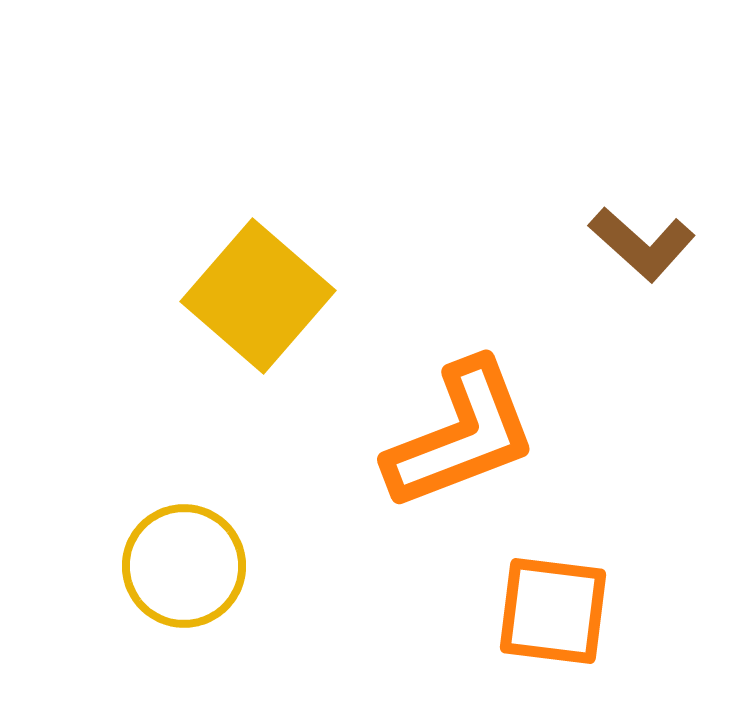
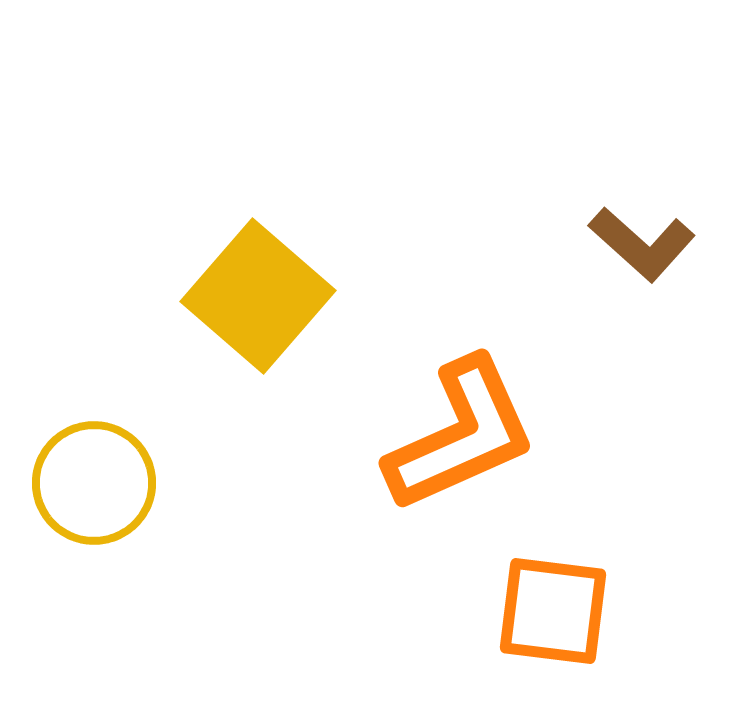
orange L-shape: rotated 3 degrees counterclockwise
yellow circle: moved 90 px left, 83 px up
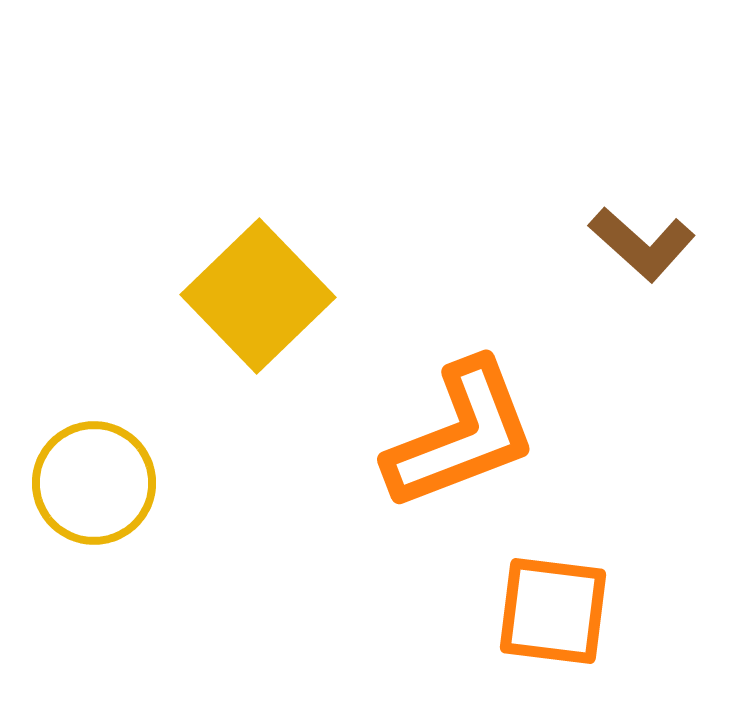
yellow square: rotated 5 degrees clockwise
orange L-shape: rotated 3 degrees clockwise
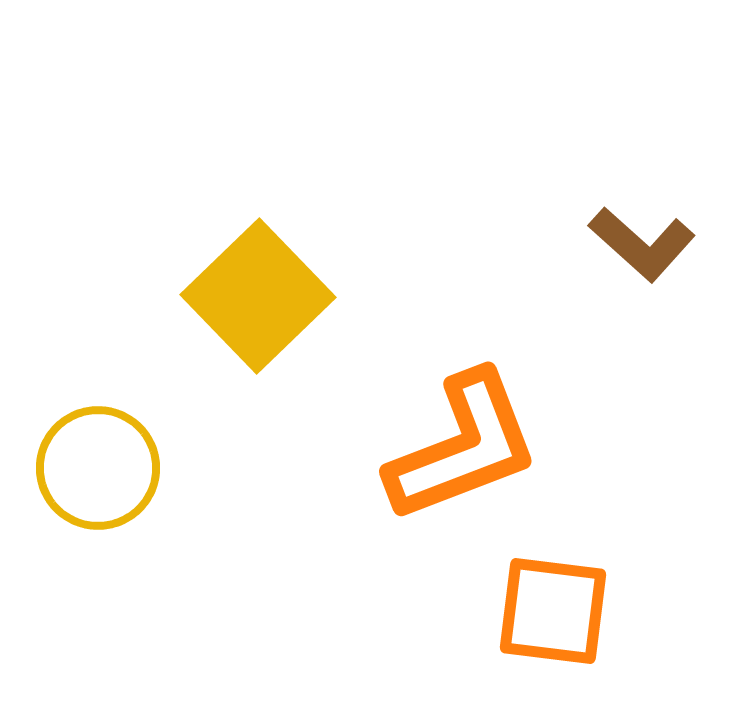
orange L-shape: moved 2 px right, 12 px down
yellow circle: moved 4 px right, 15 px up
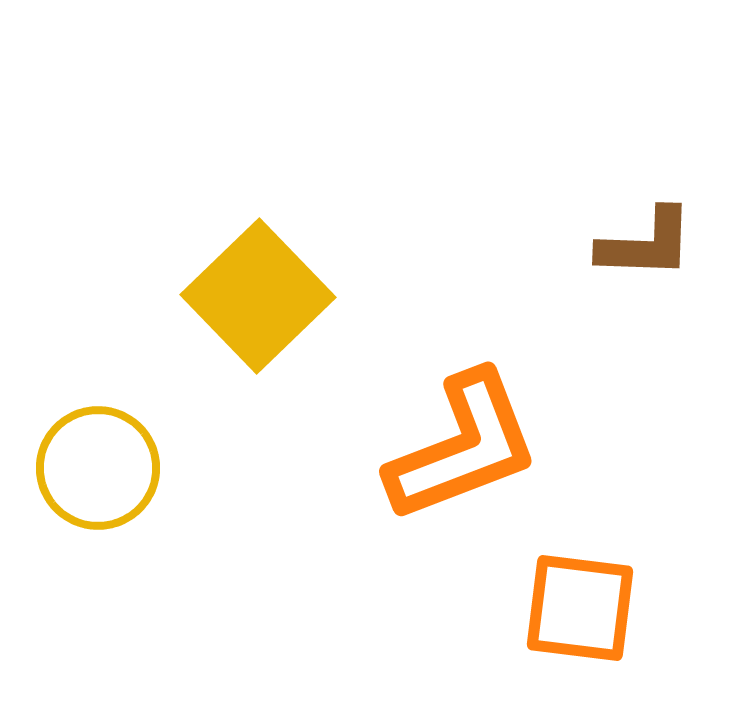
brown L-shape: moved 4 px right; rotated 40 degrees counterclockwise
orange square: moved 27 px right, 3 px up
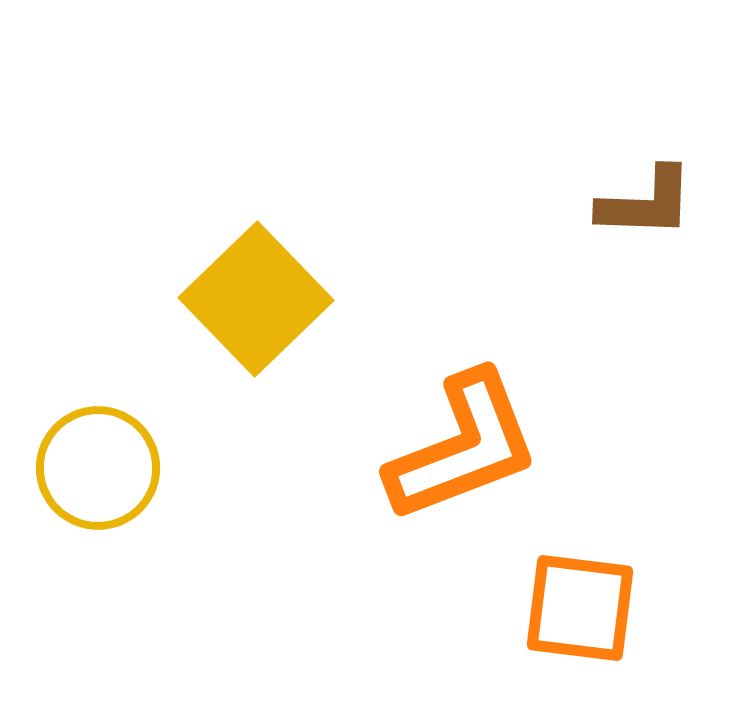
brown L-shape: moved 41 px up
yellow square: moved 2 px left, 3 px down
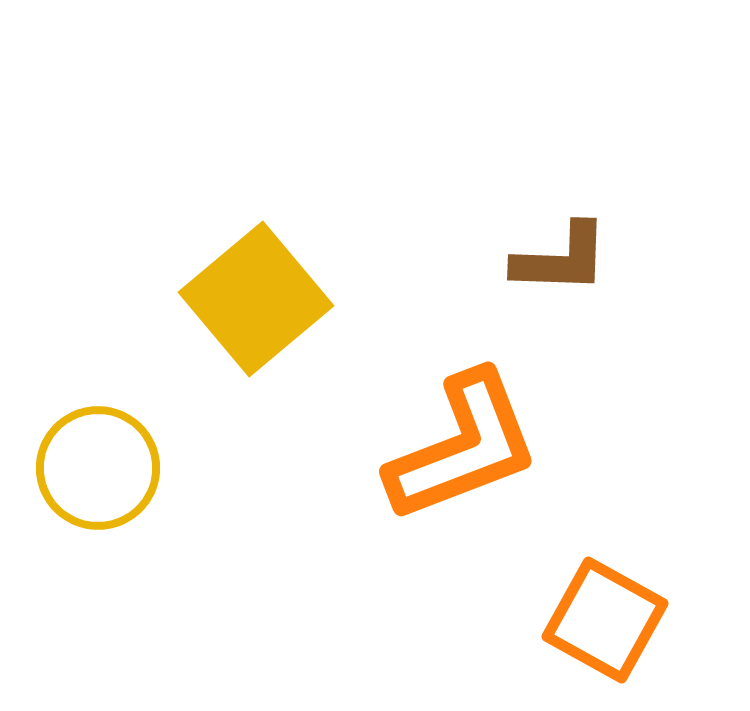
brown L-shape: moved 85 px left, 56 px down
yellow square: rotated 4 degrees clockwise
orange square: moved 25 px right, 12 px down; rotated 22 degrees clockwise
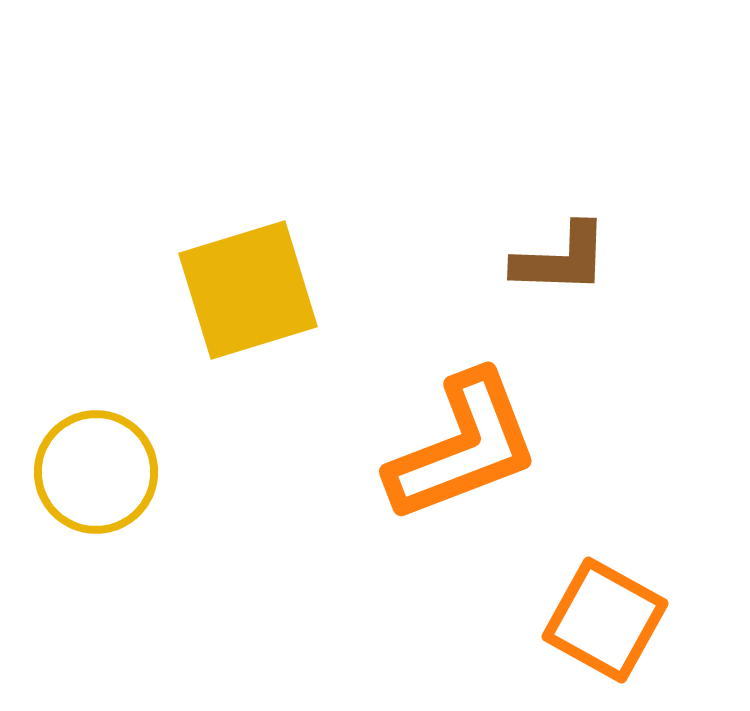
yellow square: moved 8 px left, 9 px up; rotated 23 degrees clockwise
yellow circle: moved 2 px left, 4 px down
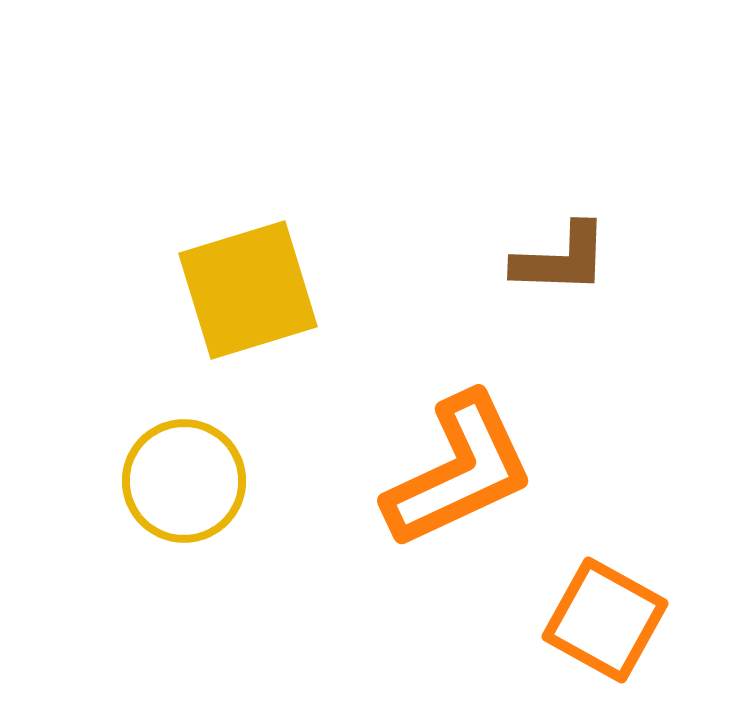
orange L-shape: moved 4 px left, 24 px down; rotated 4 degrees counterclockwise
yellow circle: moved 88 px right, 9 px down
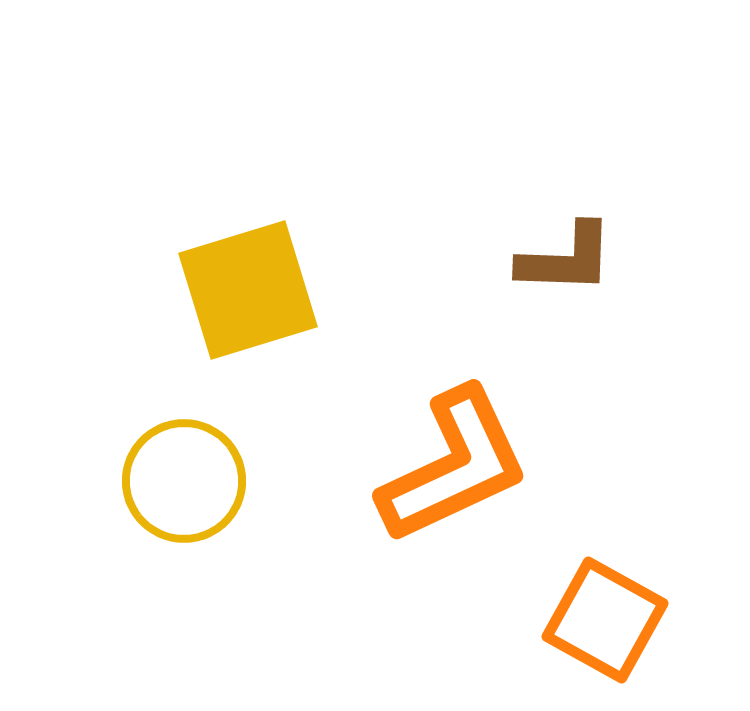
brown L-shape: moved 5 px right
orange L-shape: moved 5 px left, 5 px up
